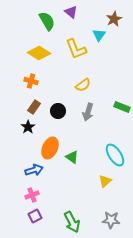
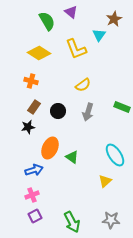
black star: rotated 24 degrees clockwise
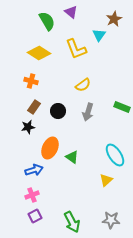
yellow triangle: moved 1 px right, 1 px up
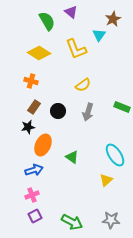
brown star: moved 1 px left
orange ellipse: moved 7 px left, 3 px up
green arrow: rotated 35 degrees counterclockwise
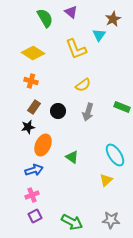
green semicircle: moved 2 px left, 3 px up
yellow diamond: moved 6 px left
